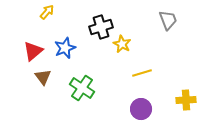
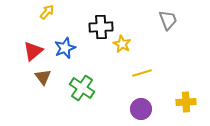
black cross: rotated 15 degrees clockwise
yellow cross: moved 2 px down
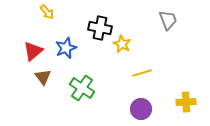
yellow arrow: rotated 98 degrees clockwise
black cross: moved 1 px left, 1 px down; rotated 15 degrees clockwise
blue star: moved 1 px right
